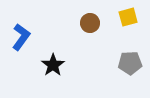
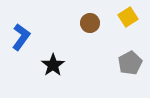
yellow square: rotated 18 degrees counterclockwise
gray pentagon: rotated 25 degrees counterclockwise
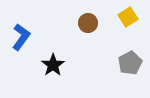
brown circle: moved 2 px left
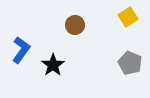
brown circle: moved 13 px left, 2 px down
blue L-shape: moved 13 px down
gray pentagon: rotated 20 degrees counterclockwise
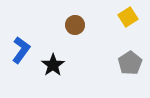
gray pentagon: rotated 15 degrees clockwise
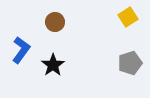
brown circle: moved 20 px left, 3 px up
gray pentagon: rotated 15 degrees clockwise
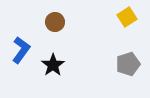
yellow square: moved 1 px left
gray pentagon: moved 2 px left, 1 px down
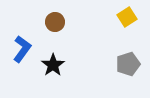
blue L-shape: moved 1 px right, 1 px up
